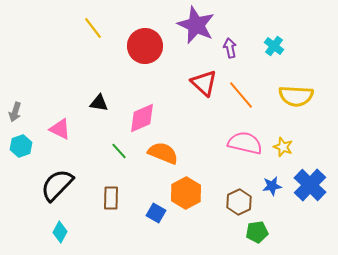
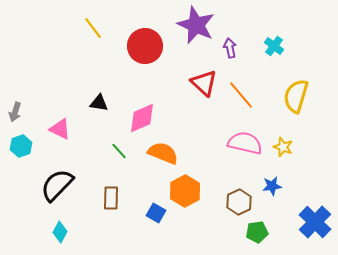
yellow semicircle: rotated 104 degrees clockwise
blue cross: moved 5 px right, 37 px down
orange hexagon: moved 1 px left, 2 px up
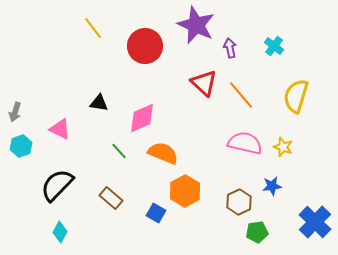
brown rectangle: rotated 50 degrees counterclockwise
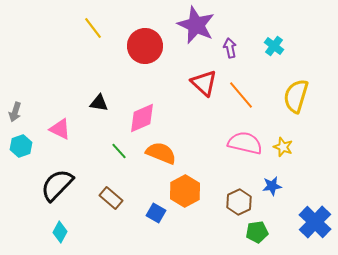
orange semicircle: moved 2 px left
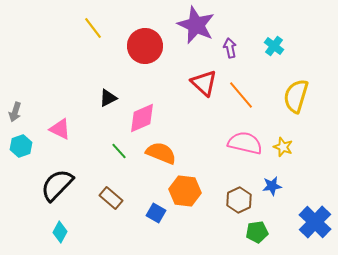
black triangle: moved 9 px right, 5 px up; rotated 36 degrees counterclockwise
orange hexagon: rotated 24 degrees counterclockwise
brown hexagon: moved 2 px up
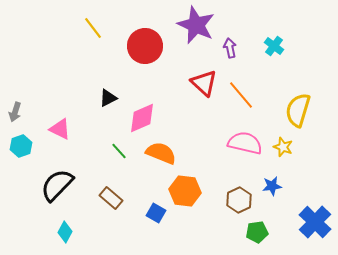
yellow semicircle: moved 2 px right, 14 px down
cyan diamond: moved 5 px right
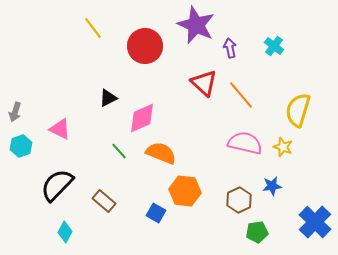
brown rectangle: moved 7 px left, 3 px down
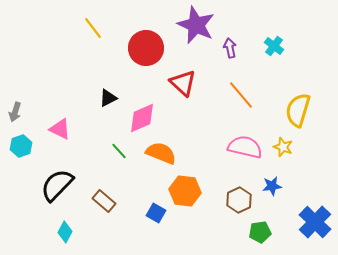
red circle: moved 1 px right, 2 px down
red triangle: moved 21 px left
pink semicircle: moved 4 px down
green pentagon: moved 3 px right
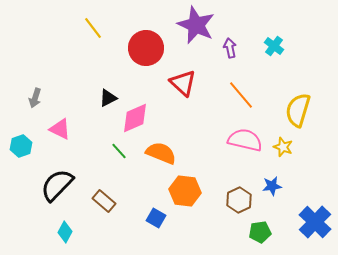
gray arrow: moved 20 px right, 14 px up
pink diamond: moved 7 px left
pink semicircle: moved 7 px up
blue square: moved 5 px down
